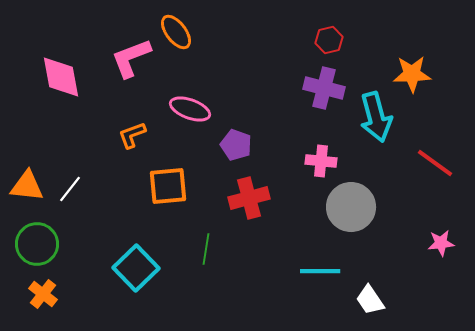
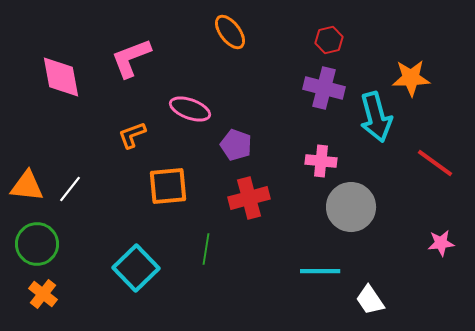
orange ellipse: moved 54 px right
orange star: moved 1 px left, 4 px down
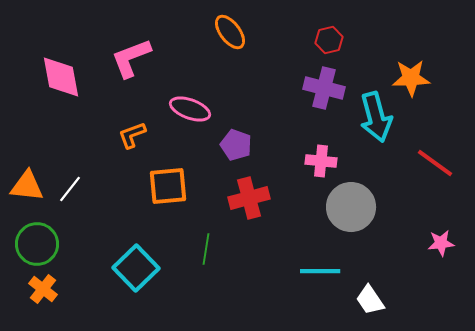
orange cross: moved 5 px up
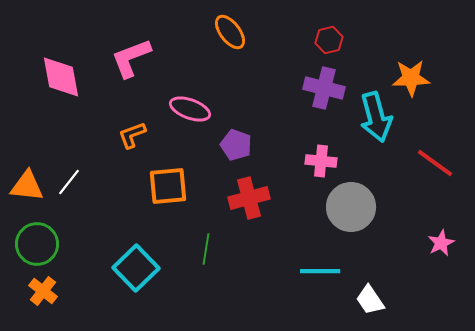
white line: moved 1 px left, 7 px up
pink star: rotated 20 degrees counterclockwise
orange cross: moved 2 px down
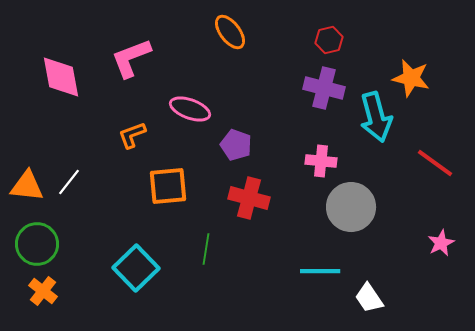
orange star: rotated 15 degrees clockwise
red cross: rotated 30 degrees clockwise
white trapezoid: moved 1 px left, 2 px up
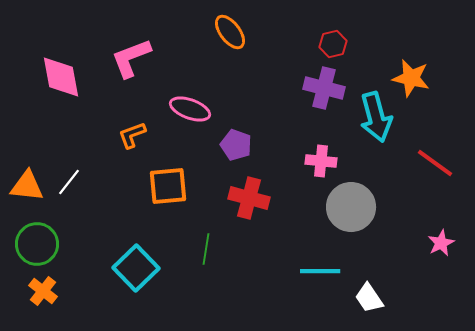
red hexagon: moved 4 px right, 4 px down
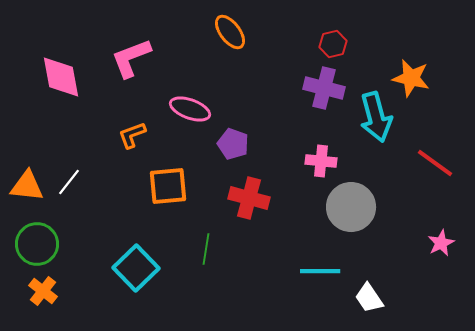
purple pentagon: moved 3 px left, 1 px up
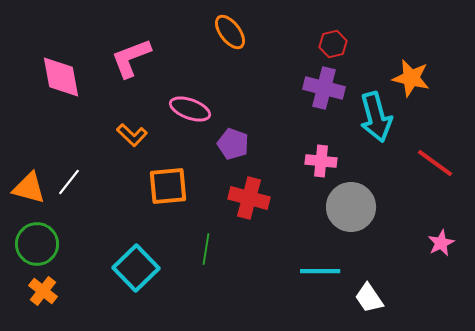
orange L-shape: rotated 116 degrees counterclockwise
orange triangle: moved 2 px right, 2 px down; rotated 9 degrees clockwise
